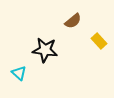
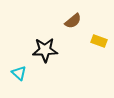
yellow rectangle: rotated 28 degrees counterclockwise
black star: rotated 10 degrees counterclockwise
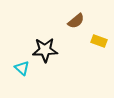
brown semicircle: moved 3 px right
cyan triangle: moved 3 px right, 5 px up
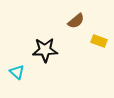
cyan triangle: moved 5 px left, 4 px down
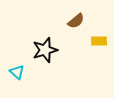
yellow rectangle: rotated 21 degrees counterclockwise
black star: rotated 15 degrees counterclockwise
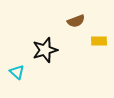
brown semicircle: rotated 18 degrees clockwise
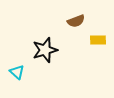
yellow rectangle: moved 1 px left, 1 px up
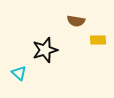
brown semicircle: rotated 30 degrees clockwise
cyan triangle: moved 2 px right, 1 px down
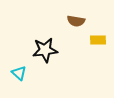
black star: rotated 10 degrees clockwise
